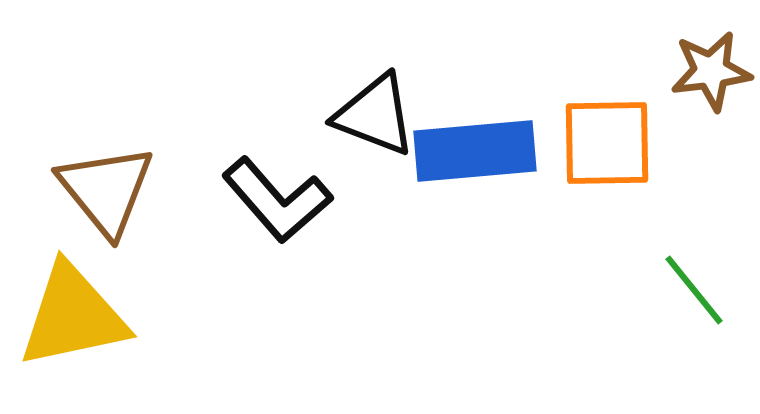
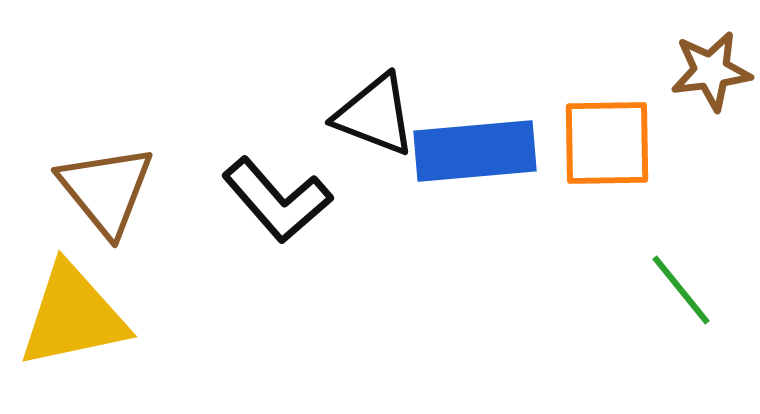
green line: moved 13 px left
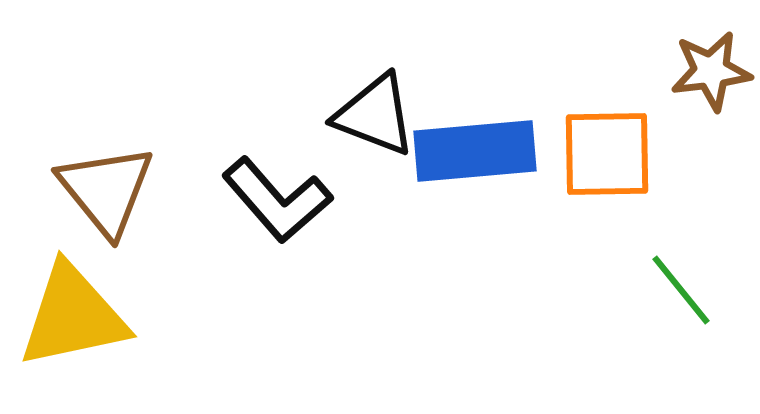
orange square: moved 11 px down
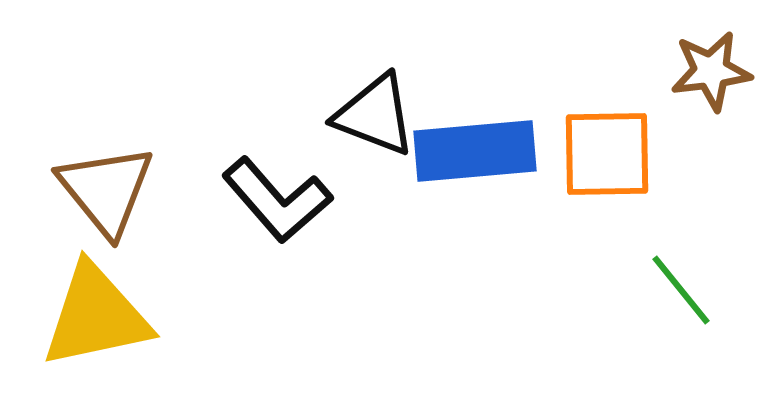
yellow triangle: moved 23 px right
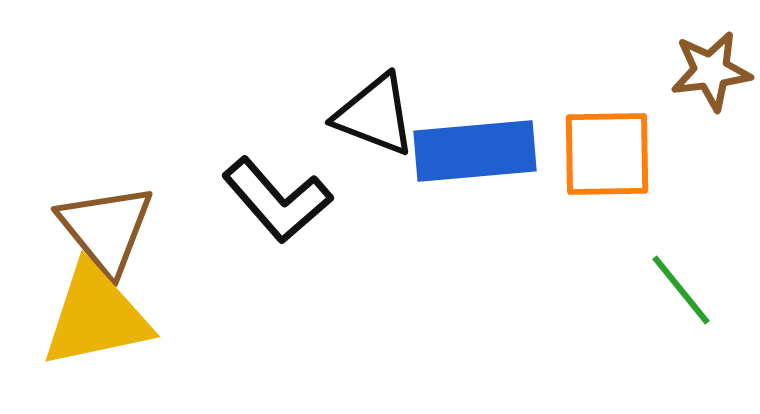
brown triangle: moved 39 px down
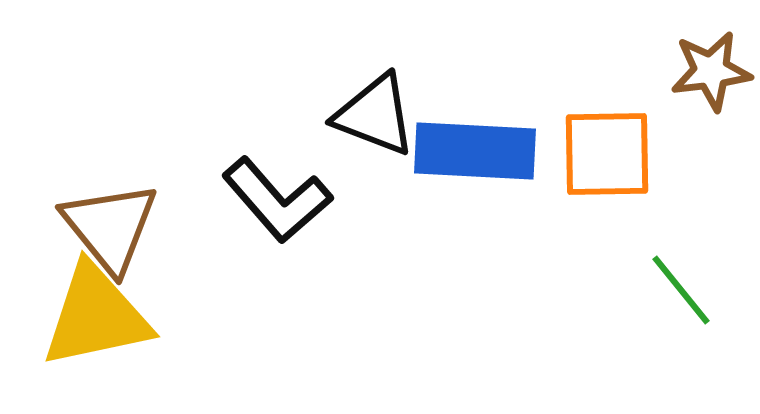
blue rectangle: rotated 8 degrees clockwise
brown triangle: moved 4 px right, 2 px up
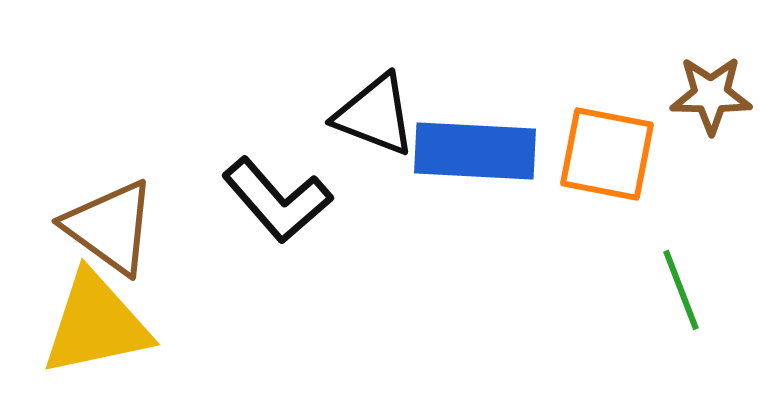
brown star: moved 24 px down; rotated 8 degrees clockwise
orange square: rotated 12 degrees clockwise
brown triangle: rotated 15 degrees counterclockwise
green line: rotated 18 degrees clockwise
yellow triangle: moved 8 px down
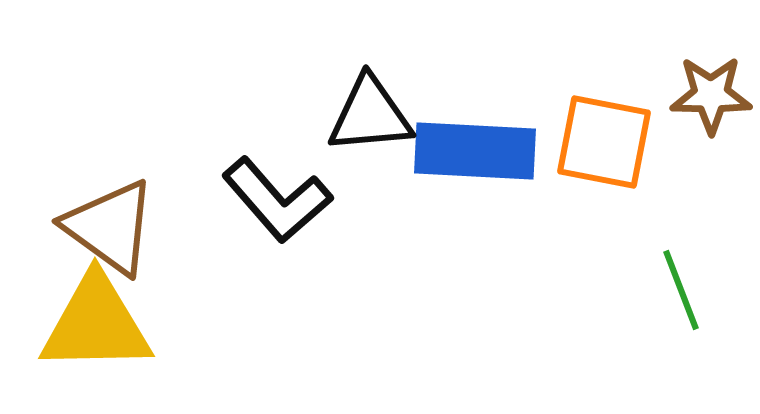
black triangle: moved 5 px left; rotated 26 degrees counterclockwise
orange square: moved 3 px left, 12 px up
yellow triangle: rotated 11 degrees clockwise
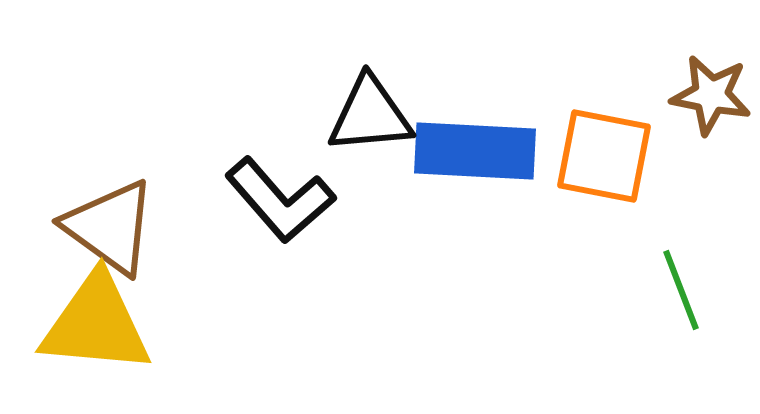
brown star: rotated 10 degrees clockwise
orange square: moved 14 px down
black L-shape: moved 3 px right
yellow triangle: rotated 6 degrees clockwise
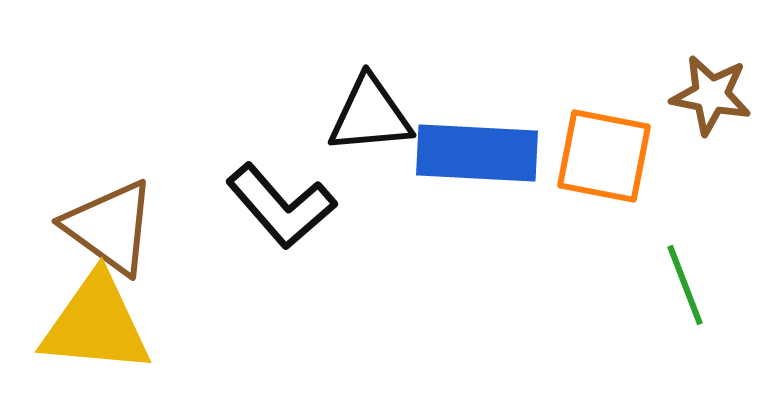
blue rectangle: moved 2 px right, 2 px down
black L-shape: moved 1 px right, 6 px down
green line: moved 4 px right, 5 px up
